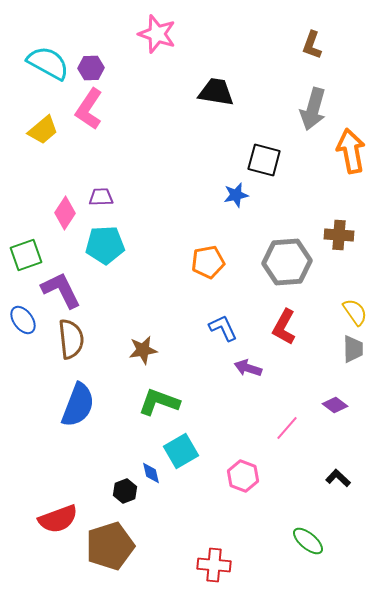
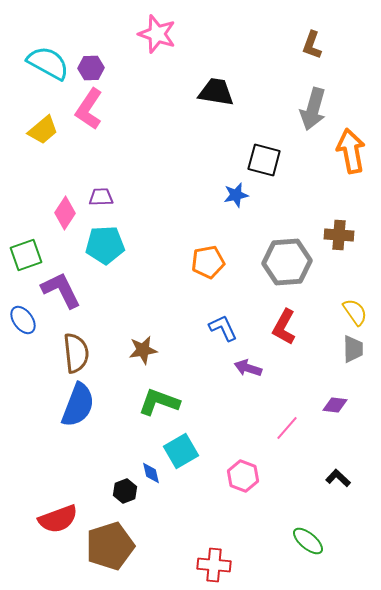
brown semicircle: moved 5 px right, 14 px down
purple diamond: rotated 30 degrees counterclockwise
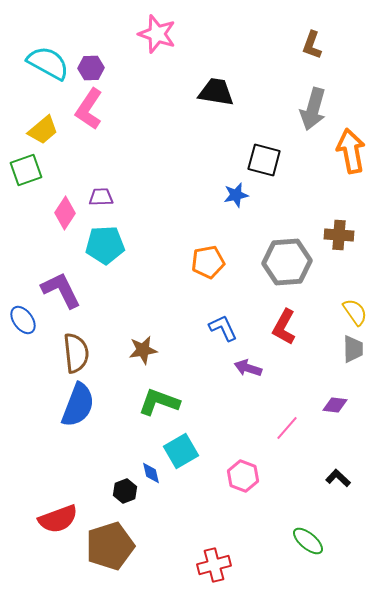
green square: moved 85 px up
red cross: rotated 20 degrees counterclockwise
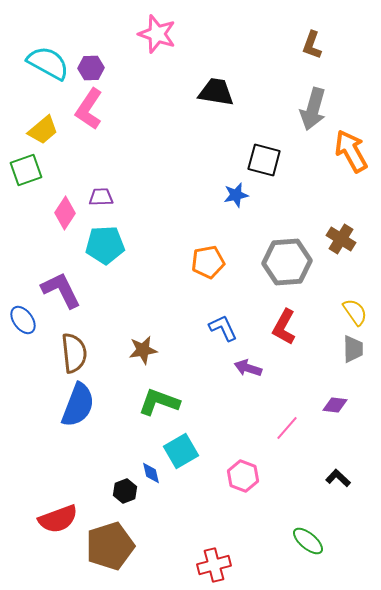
orange arrow: rotated 18 degrees counterclockwise
brown cross: moved 2 px right, 4 px down; rotated 28 degrees clockwise
brown semicircle: moved 2 px left
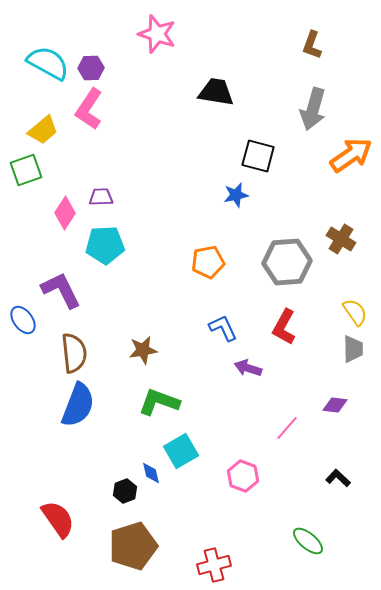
orange arrow: moved 4 px down; rotated 84 degrees clockwise
black square: moved 6 px left, 4 px up
red semicircle: rotated 105 degrees counterclockwise
brown pentagon: moved 23 px right
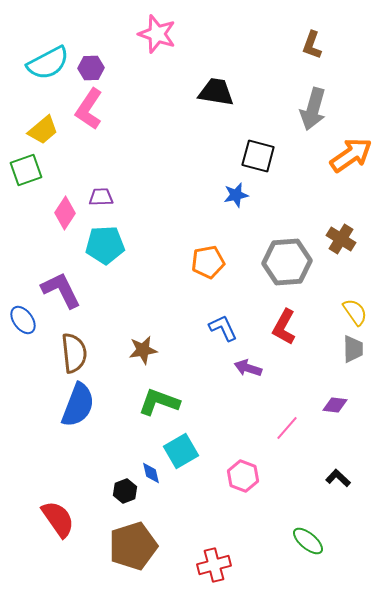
cyan semicircle: rotated 123 degrees clockwise
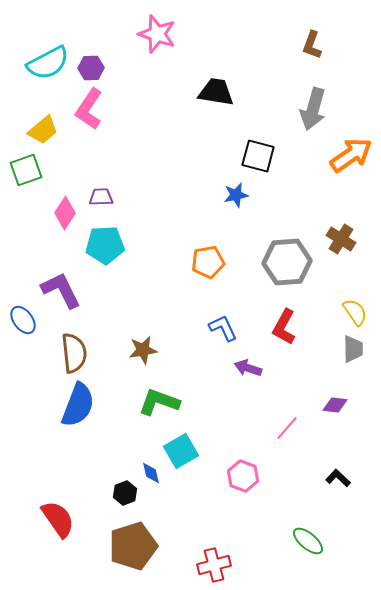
black hexagon: moved 2 px down
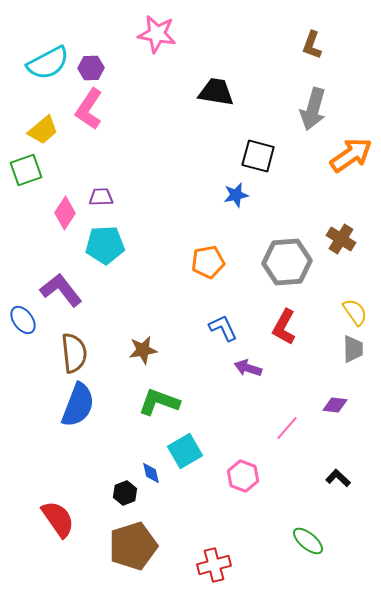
pink star: rotated 9 degrees counterclockwise
purple L-shape: rotated 12 degrees counterclockwise
cyan square: moved 4 px right
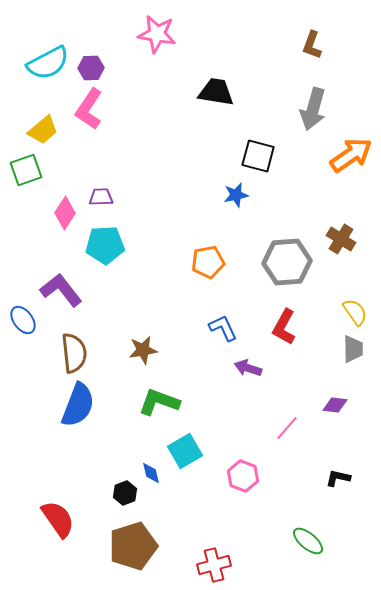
black L-shape: rotated 30 degrees counterclockwise
